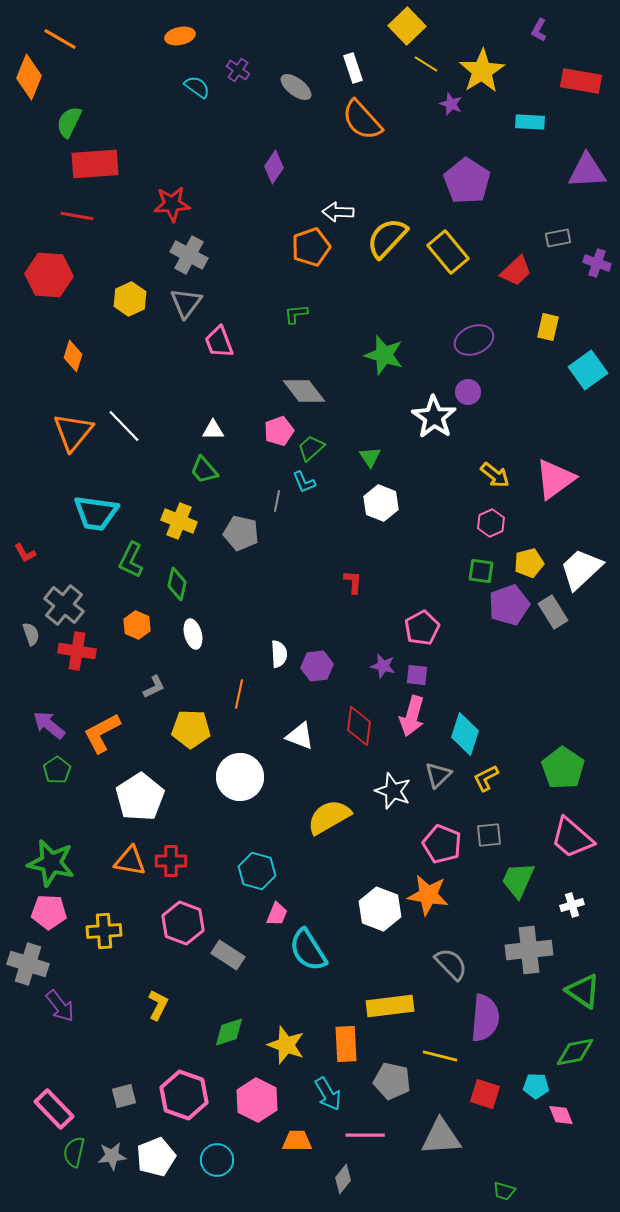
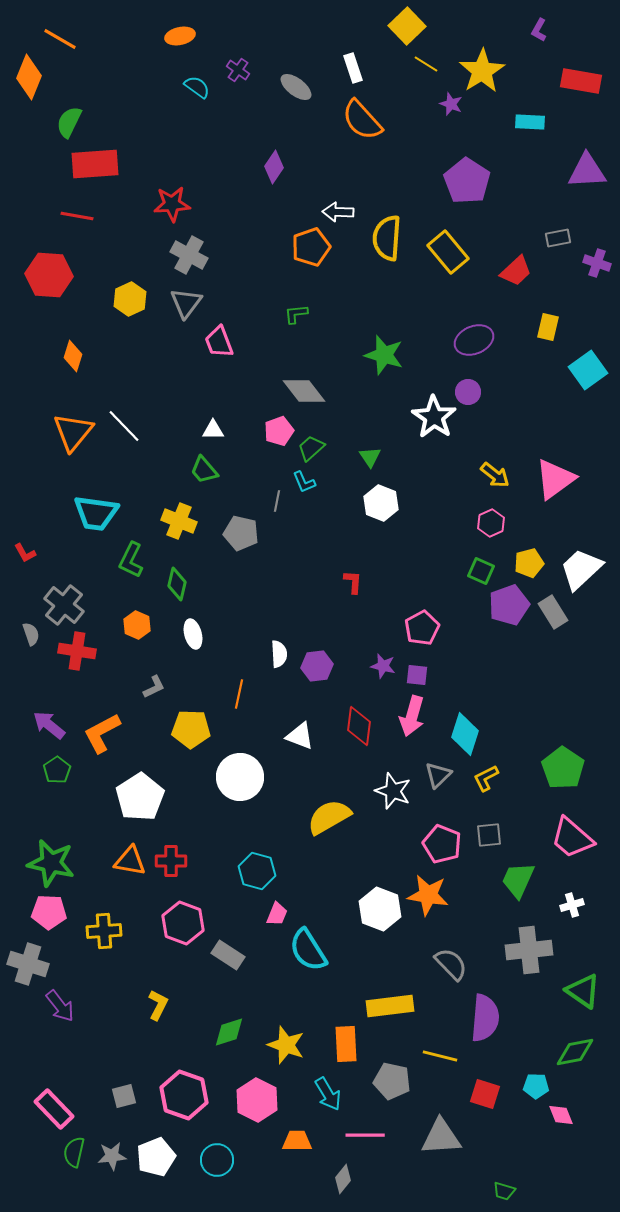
yellow semicircle at (387, 238): rotated 39 degrees counterclockwise
green square at (481, 571): rotated 16 degrees clockwise
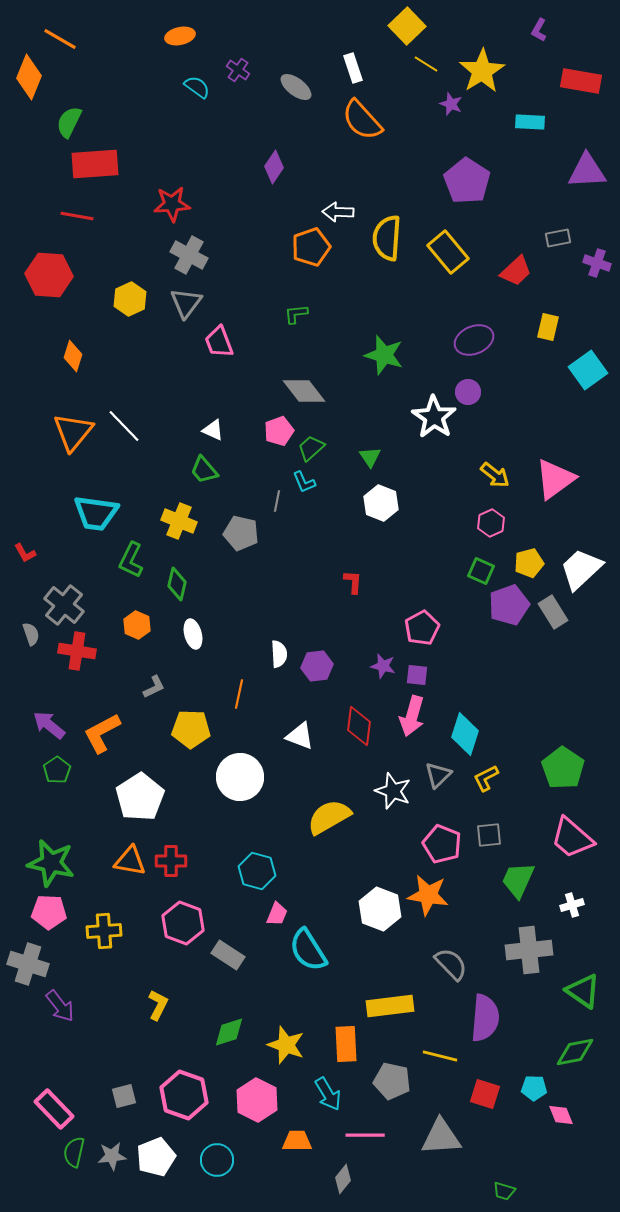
white triangle at (213, 430): rotated 25 degrees clockwise
cyan pentagon at (536, 1086): moved 2 px left, 2 px down
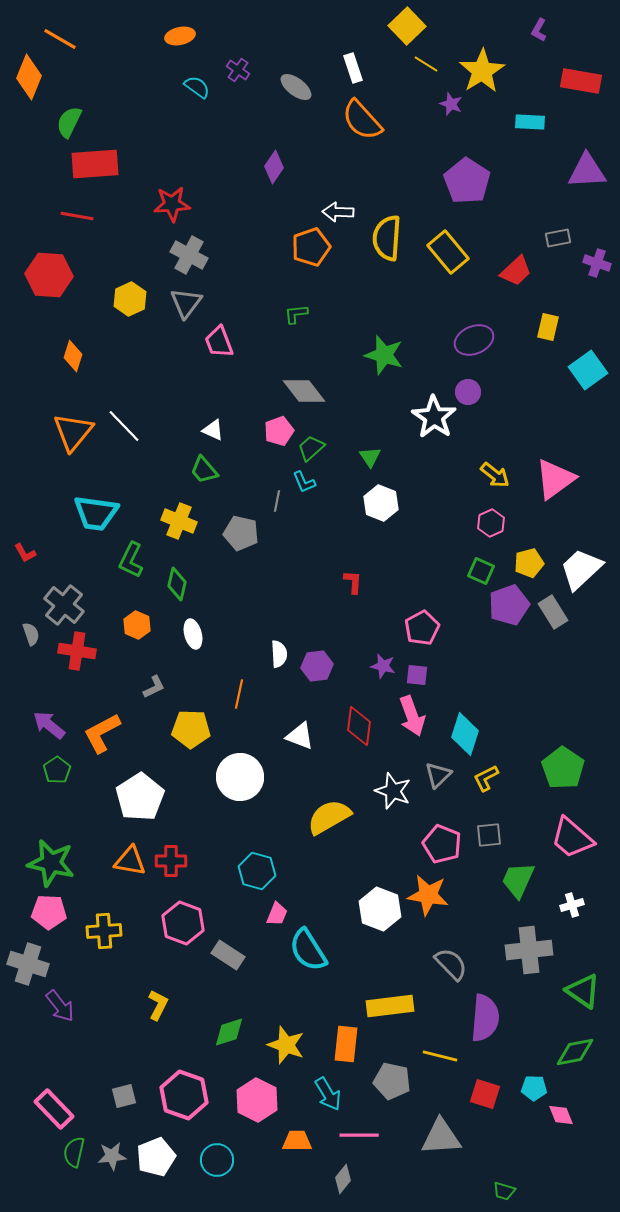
pink arrow at (412, 716): rotated 36 degrees counterclockwise
orange rectangle at (346, 1044): rotated 9 degrees clockwise
pink line at (365, 1135): moved 6 px left
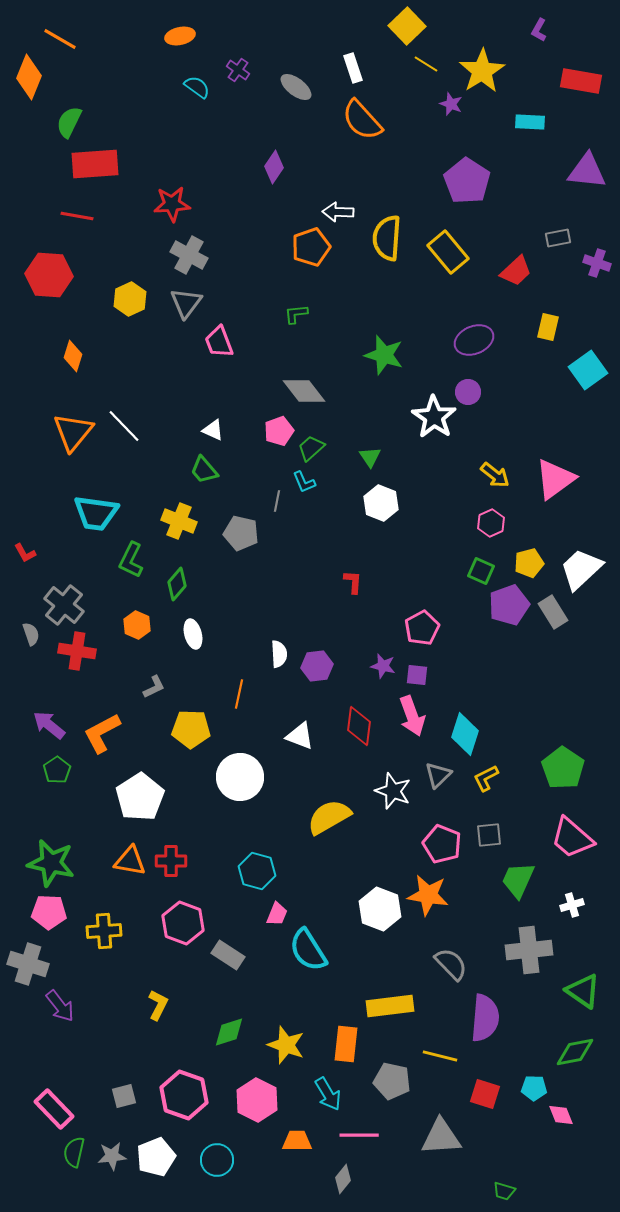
purple triangle at (587, 171): rotated 9 degrees clockwise
green diamond at (177, 584): rotated 28 degrees clockwise
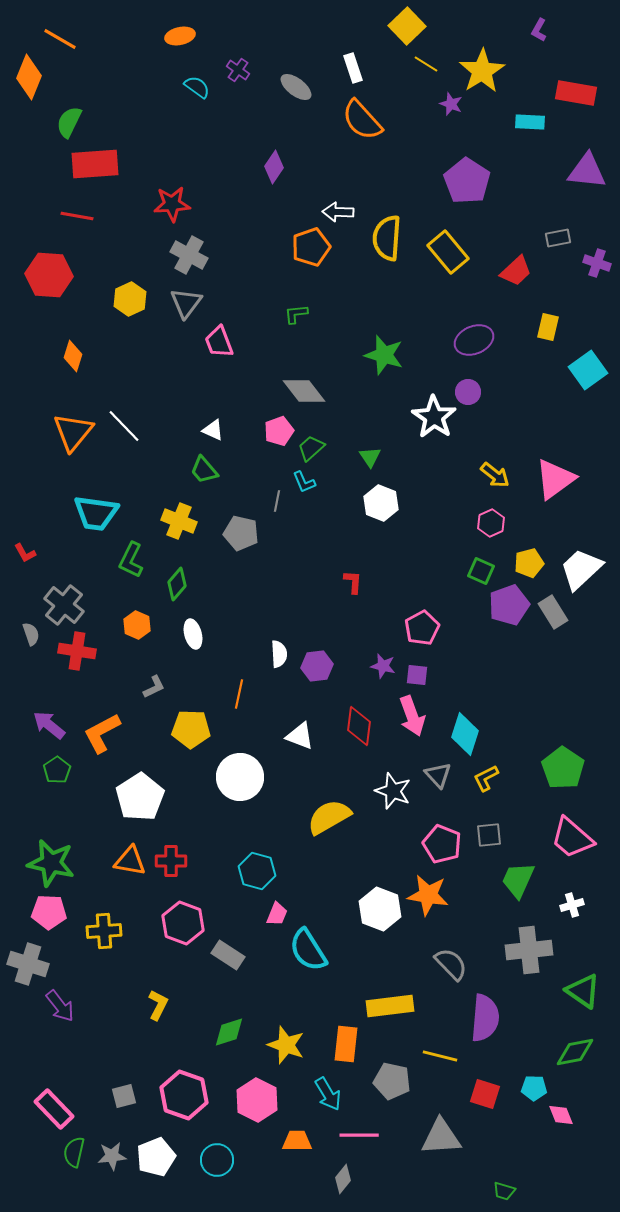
red rectangle at (581, 81): moved 5 px left, 12 px down
gray triangle at (438, 775): rotated 28 degrees counterclockwise
